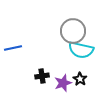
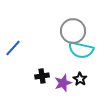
blue line: rotated 36 degrees counterclockwise
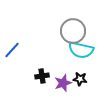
blue line: moved 1 px left, 2 px down
black star: rotated 24 degrees counterclockwise
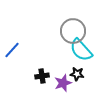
cyan semicircle: rotated 35 degrees clockwise
black star: moved 3 px left, 5 px up
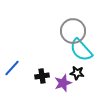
blue line: moved 18 px down
black star: moved 1 px up
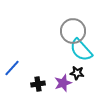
black cross: moved 4 px left, 8 px down
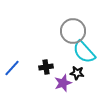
cyan semicircle: moved 3 px right, 2 px down
black cross: moved 8 px right, 17 px up
